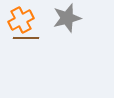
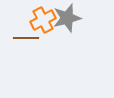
orange cross: moved 22 px right
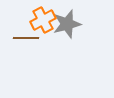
gray star: moved 6 px down
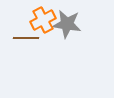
gray star: rotated 24 degrees clockwise
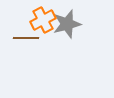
gray star: rotated 24 degrees counterclockwise
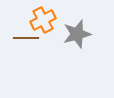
gray star: moved 10 px right, 10 px down
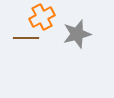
orange cross: moved 1 px left, 3 px up
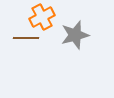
gray star: moved 2 px left, 1 px down
